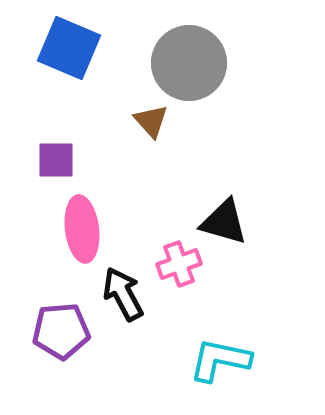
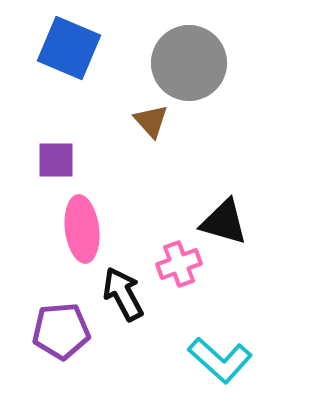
cyan L-shape: rotated 150 degrees counterclockwise
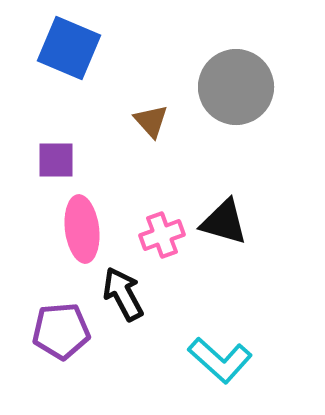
gray circle: moved 47 px right, 24 px down
pink cross: moved 17 px left, 29 px up
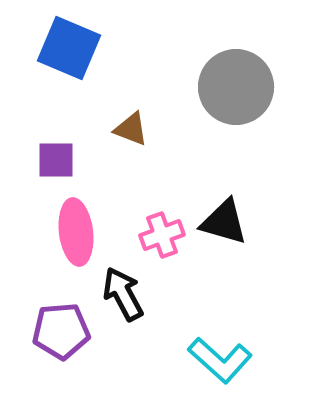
brown triangle: moved 20 px left, 8 px down; rotated 27 degrees counterclockwise
pink ellipse: moved 6 px left, 3 px down
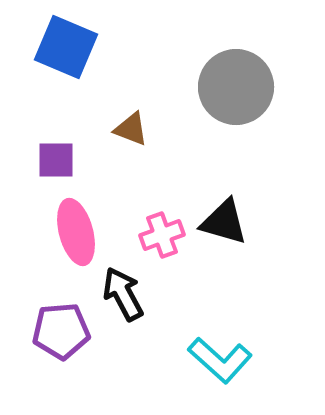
blue square: moved 3 px left, 1 px up
pink ellipse: rotated 8 degrees counterclockwise
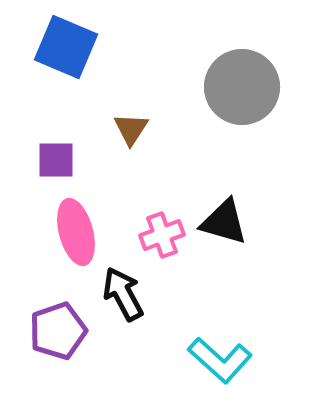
gray circle: moved 6 px right
brown triangle: rotated 42 degrees clockwise
purple pentagon: moved 3 px left; rotated 14 degrees counterclockwise
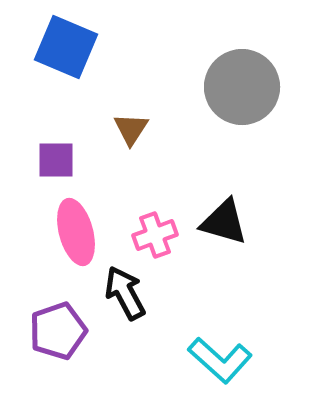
pink cross: moved 7 px left
black arrow: moved 2 px right, 1 px up
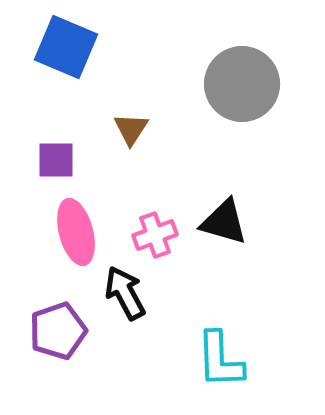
gray circle: moved 3 px up
cyan L-shape: rotated 46 degrees clockwise
